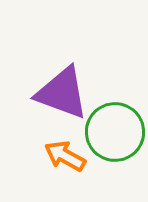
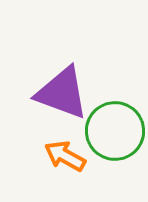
green circle: moved 1 px up
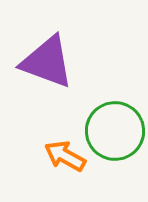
purple triangle: moved 15 px left, 31 px up
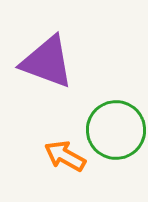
green circle: moved 1 px right, 1 px up
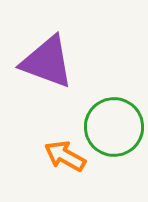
green circle: moved 2 px left, 3 px up
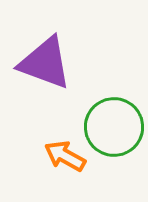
purple triangle: moved 2 px left, 1 px down
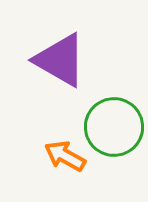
purple triangle: moved 15 px right, 3 px up; rotated 10 degrees clockwise
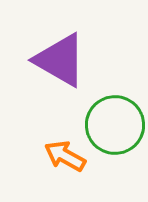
green circle: moved 1 px right, 2 px up
